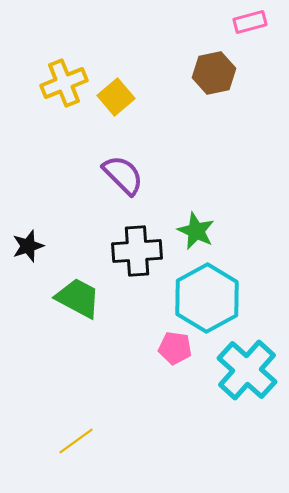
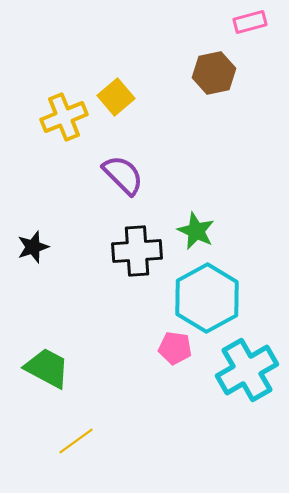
yellow cross: moved 34 px down
black star: moved 5 px right, 1 px down
green trapezoid: moved 31 px left, 70 px down
cyan cross: rotated 18 degrees clockwise
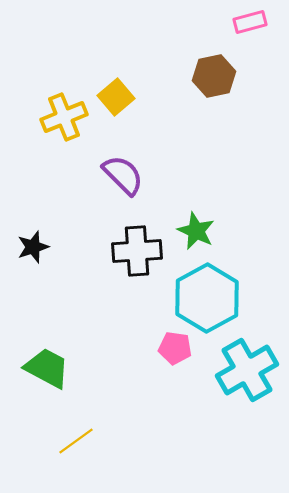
brown hexagon: moved 3 px down
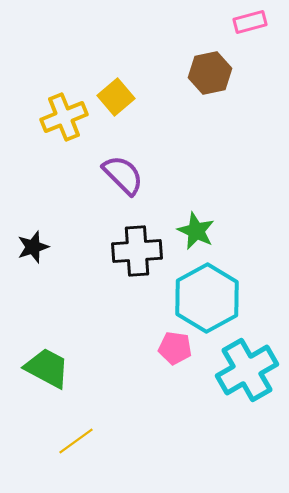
brown hexagon: moved 4 px left, 3 px up
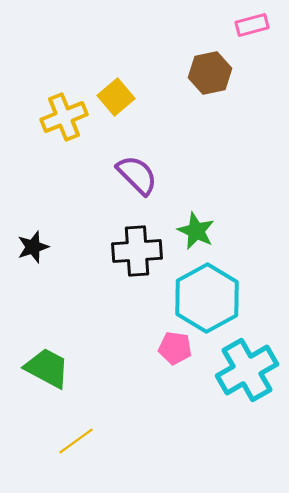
pink rectangle: moved 2 px right, 3 px down
purple semicircle: moved 14 px right
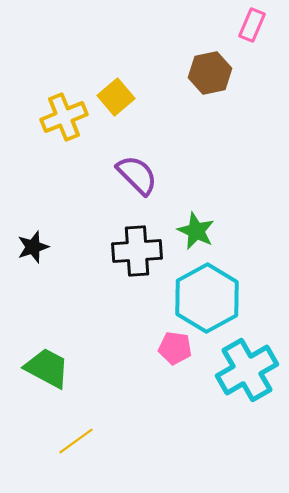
pink rectangle: rotated 52 degrees counterclockwise
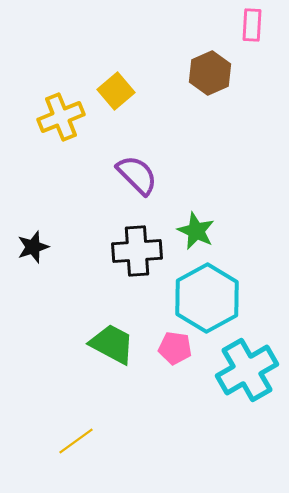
pink rectangle: rotated 20 degrees counterclockwise
brown hexagon: rotated 12 degrees counterclockwise
yellow square: moved 6 px up
yellow cross: moved 3 px left
green trapezoid: moved 65 px right, 24 px up
